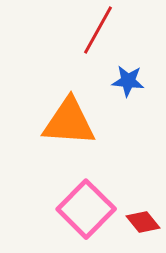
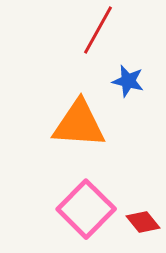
blue star: rotated 8 degrees clockwise
orange triangle: moved 10 px right, 2 px down
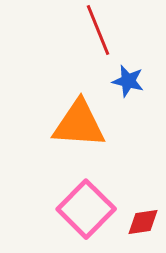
red line: rotated 51 degrees counterclockwise
red diamond: rotated 60 degrees counterclockwise
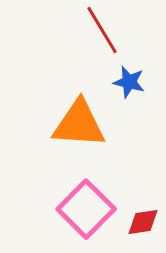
red line: moved 4 px right; rotated 9 degrees counterclockwise
blue star: moved 1 px right, 1 px down
